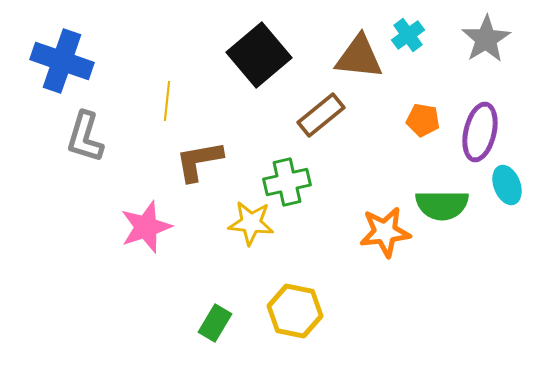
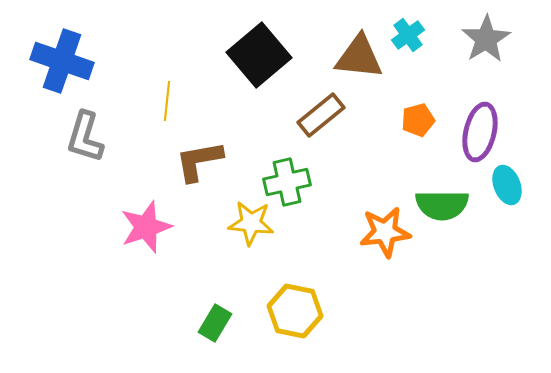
orange pentagon: moved 5 px left; rotated 24 degrees counterclockwise
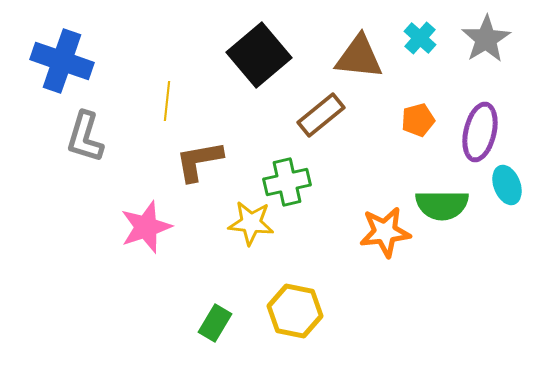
cyan cross: moved 12 px right, 3 px down; rotated 12 degrees counterclockwise
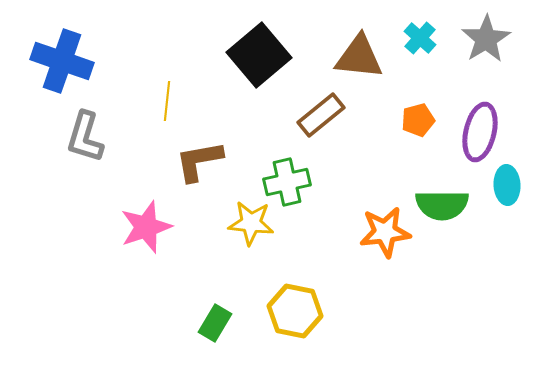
cyan ellipse: rotated 18 degrees clockwise
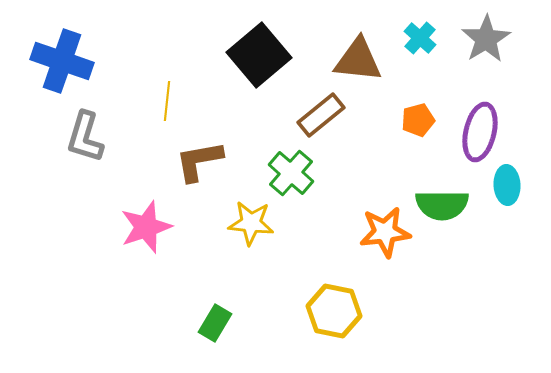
brown triangle: moved 1 px left, 3 px down
green cross: moved 4 px right, 9 px up; rotated 36 degrees counterclockwise
yellow hexagon: moved 39 px right
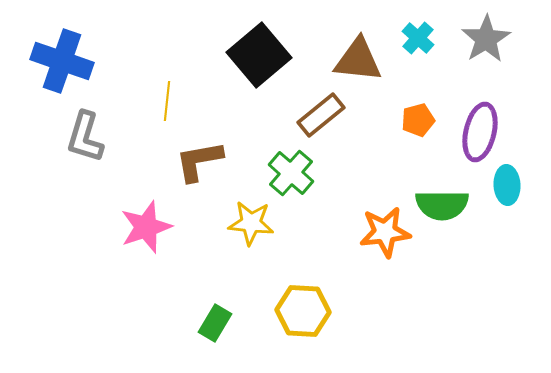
cyan cross: moved 2 px left
yellow hexagon: moved 31 px left; rotated 8 degrees counterclockwise
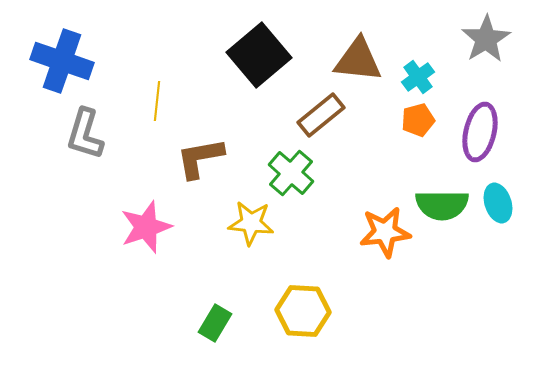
cyan cross: moved 39 px down; rotated 12 degrees clockwise
yellow line: moved 10 px left
gray L-shape: moved 3 px up
brown L-shape: moved 1 px right, 3 px up
cyan ellipse: moved 9 px left, 18 px down; rotated 15 degrees counterclockwise
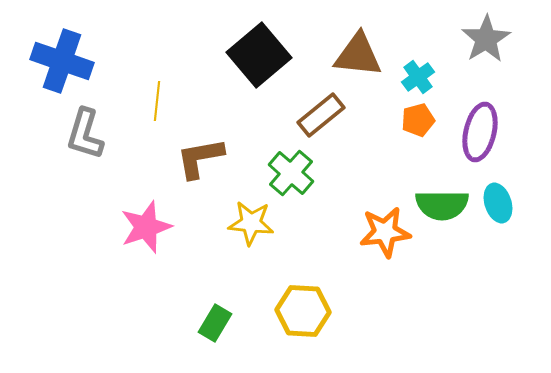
brown triangle: moved 5 px up
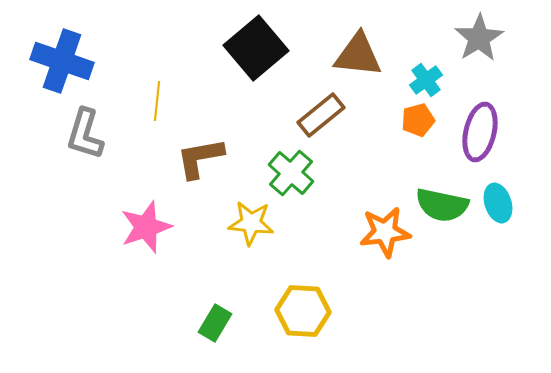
gray star: moved 7 px left, 1 px up
black square: moved 3 px left, 7 px up
cyan cross: moved 8 px right, 3 px down
green semicircle: rotated 12 degrees clockwise
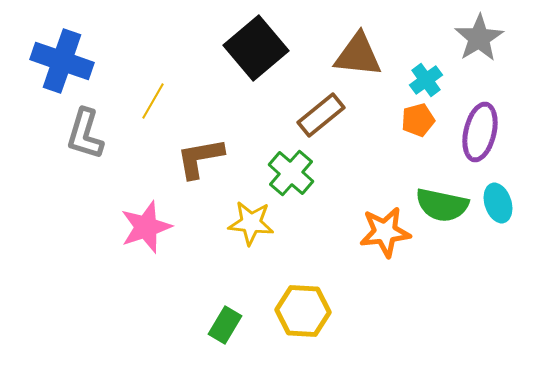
yellow line: moved 4 px left; rotated 24 degrees clockwise
green rectangle: moved 10 px right, 2 px down
